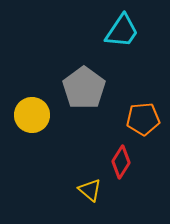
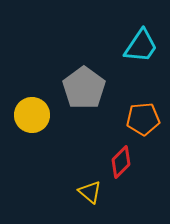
cyan trapezoid: moved 19 px right, 15 px down
red diamond: rotated 12 degrees clockwise
yellow triangle: moved 2 px down
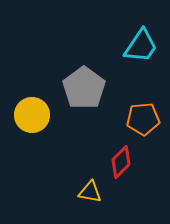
yellow triangle: rotated 30 degrees counterclockwise
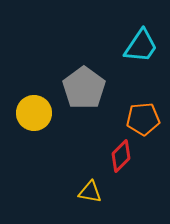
yellow circle: moved 2 px right, 2 px up
red diamond: moved 6 px up
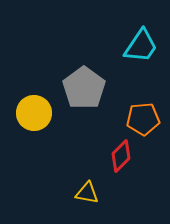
yellow triangle: moved 3 px left, 1 px down
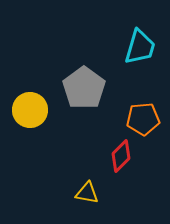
cyan trapezoid: moved 1 px left, 1 px down; rotated 18 degrees counterclockwise
yellow circle: moved 4 px left, 3 px up
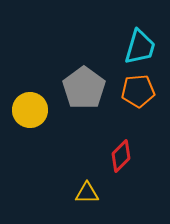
orange pentagon: moved 5 px left, 28 px up
yellow triangle: rotated 10 degrees counterclockwise
